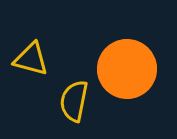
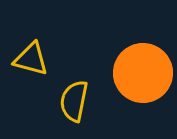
orange circle: moved 16 px right, 4 px down
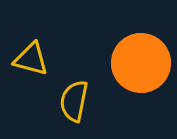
orange circle: moved 2 px left, 10 px up
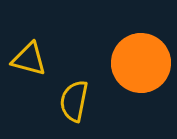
yellow triangle: moved 2 px left
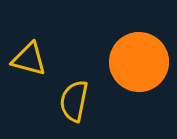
orange circle: moved 2 px left, 1 px up
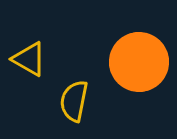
yellow triangle: rotated 15 degrees clockwise
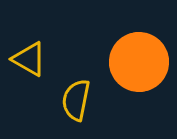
yellow semicircle: moved 2 px right, 1 px up
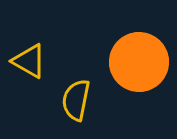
yellow triangle: moved 2 px down
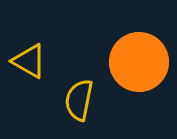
yellow semicircle: moved 3 px right
